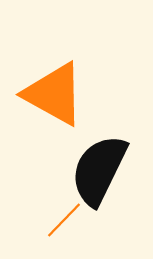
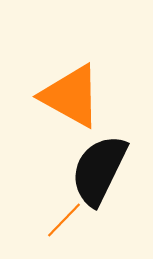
orange triangle: moved 17 px right, 2 px down
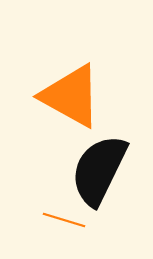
orange line: rotated 63 degrees clockwise
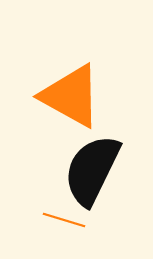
black semicircle: moved 7 px left
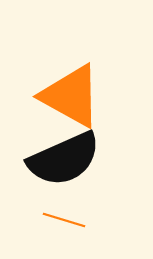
black semicircle: moved 28 px left, 11 px up; rotated 140 degrees counterclockwise
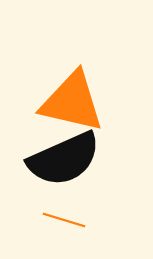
orange triangle: moved 1 px right, 6 px down; rotated 16 degrees counterclockwise
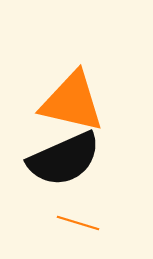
orange line: moved 14 px right, 3 px down
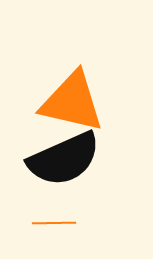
orange line: moved 24 px left; rotated 18 degrees counterclockwise
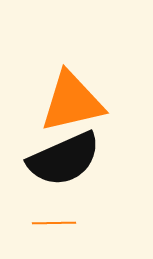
orange triangle: rotated 26 degrees counterclockwise
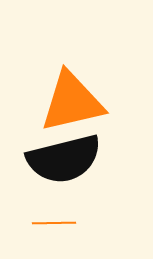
black semicircle: rotated 10 degrees clockwise
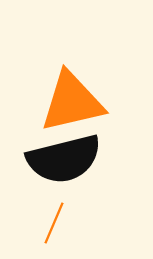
orange line: rotated 66 degrees counterclockwise
